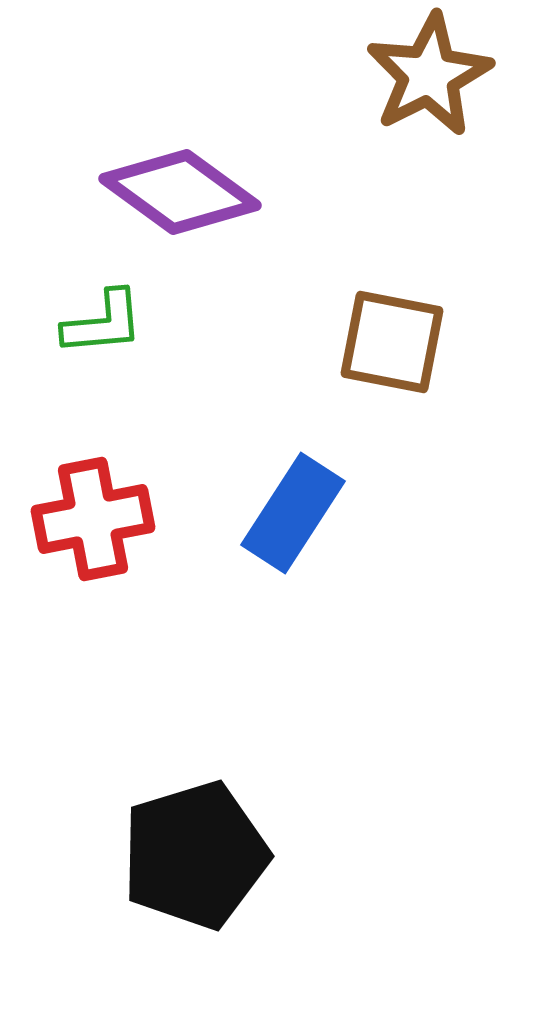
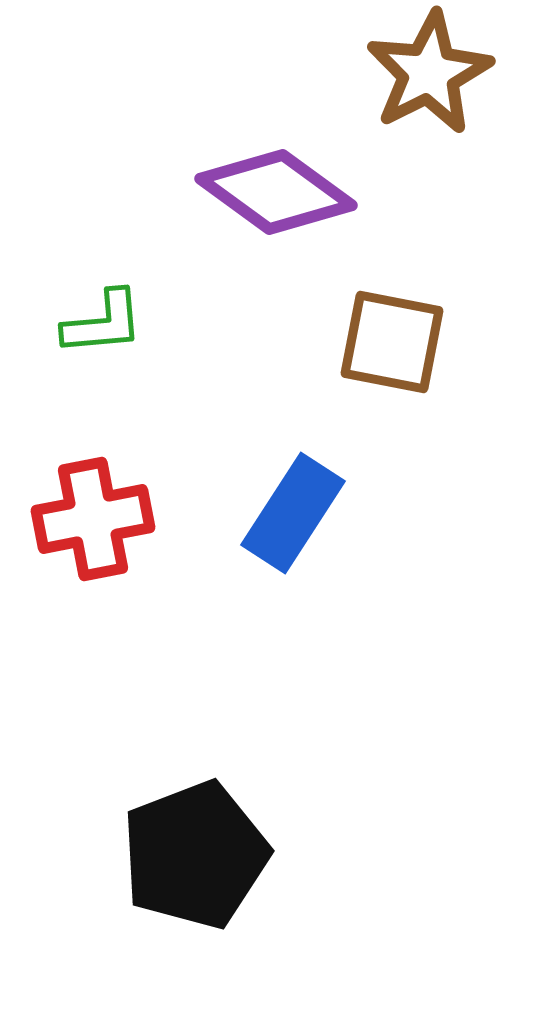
brown star: moved 2 px up
purple diamond: moved 96 px right
black pentagon: rotated 4 degrees counterclockwise
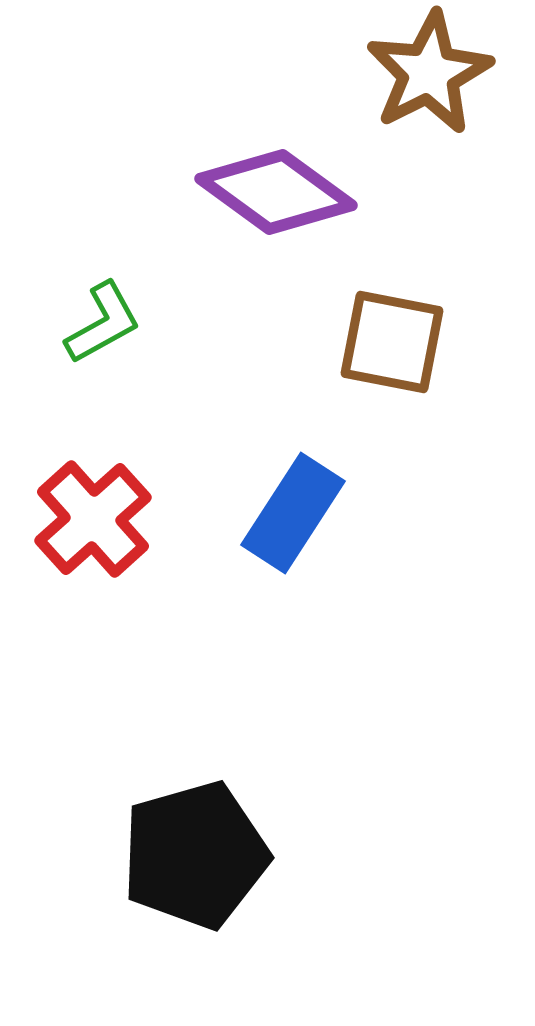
green L-shape: rotated 24 degrees counterclockwise
red cross: rotated 31 degrees counterclockwise
black pentagon: rotated 5 degrees clockwise
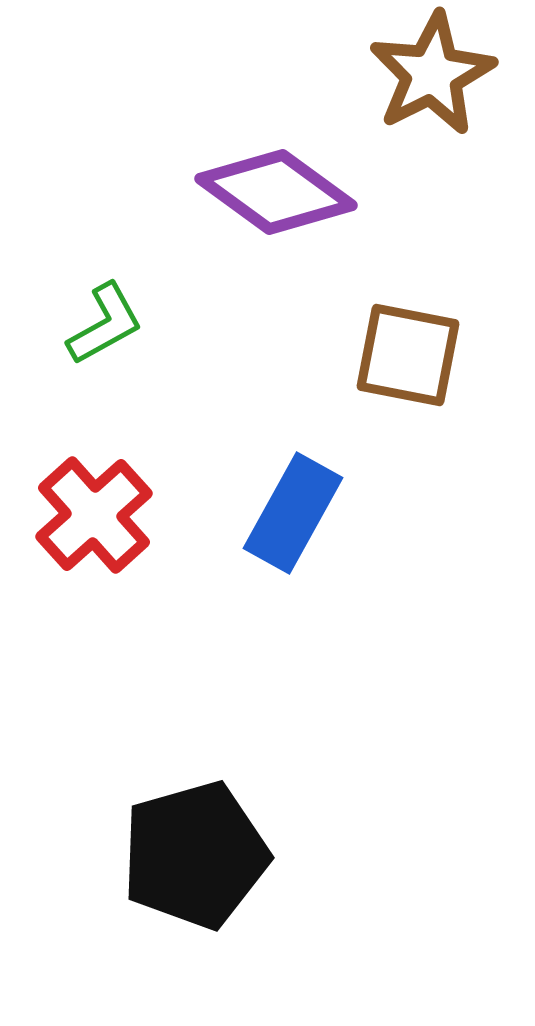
brown star: moved 3 px right, 1 px down
green L-shape: moved 2 px right, 1 px down
brown square: moved 16 px right, 13 px down
blue rectangle: rotated 4 degrees counterclockwise
red cross: moved 1 px right, 4 px up
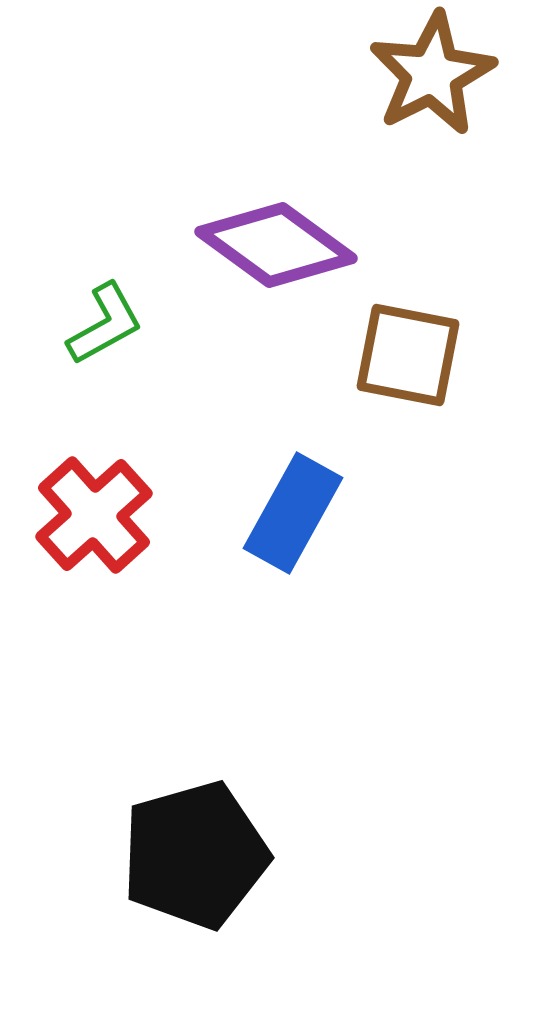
purple diamond: moved 53 px down
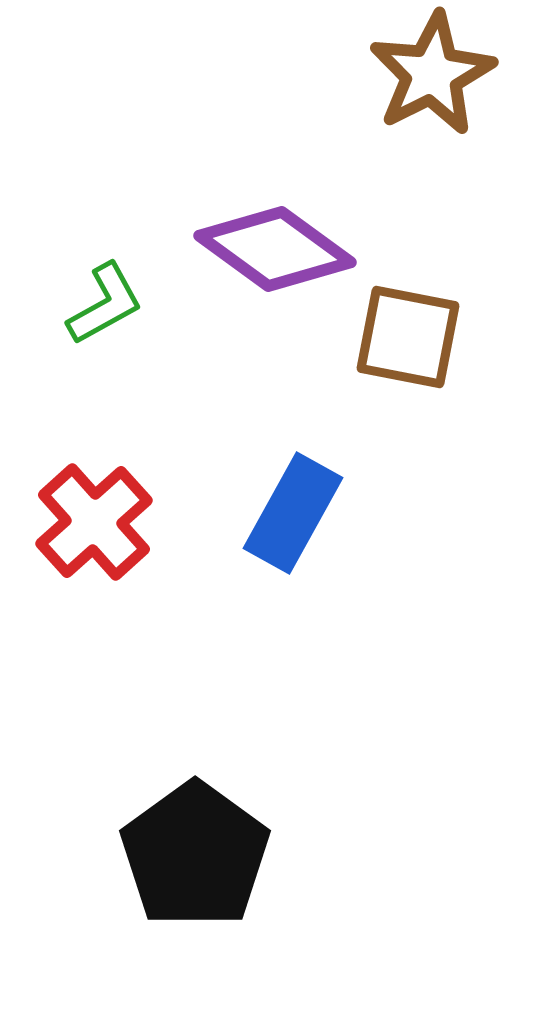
purple diamond: moved 1 px left, 4 px down
green L-shape: moved 20 px up
brown square: moved 18 px up
red cross: moved 7 px down
black pentagon: rotated 20 degrees counterclockwise
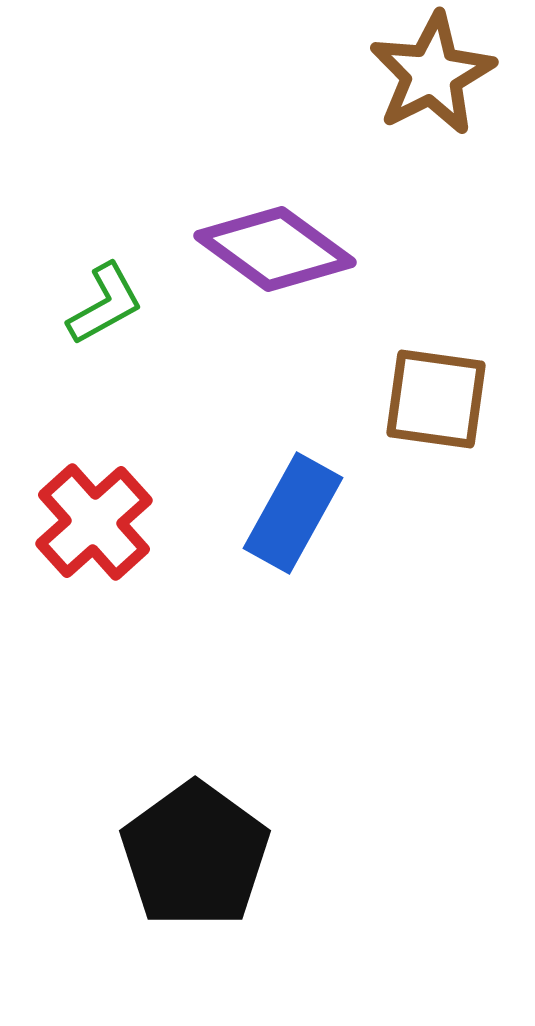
brown square: moved 28 px right, 62 px down; rotated 3 degrees counterclockwise
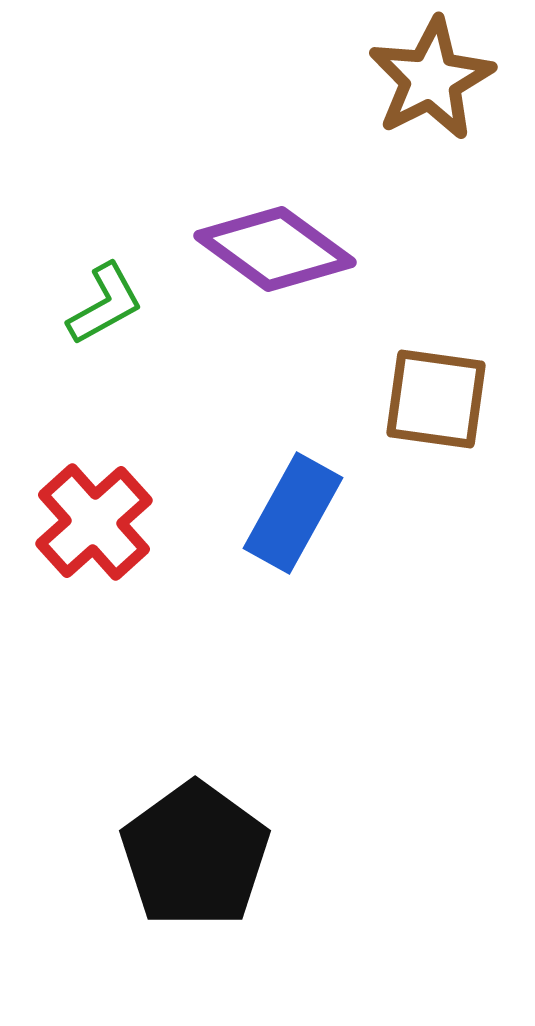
brown star: moved 1 px left, 5 px down
